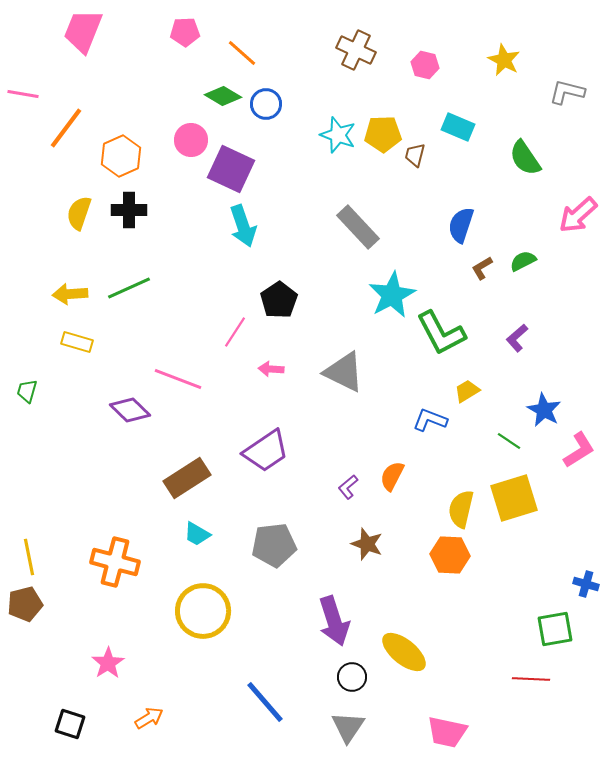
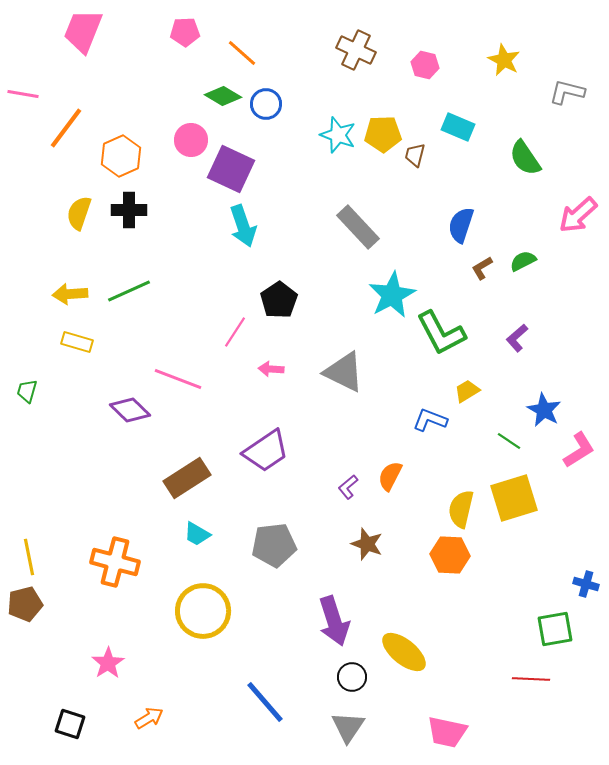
green line at (129, 288): moved 3 px down
orange semicircle at (392, 476): moved 2 px left
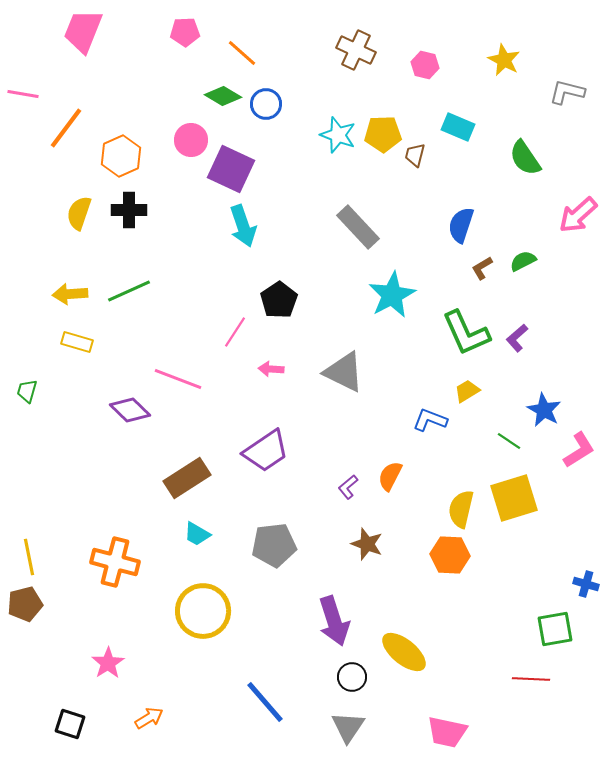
green L-shape at (441, 333): moved 25 px right; rotated 4 degrees clockwise
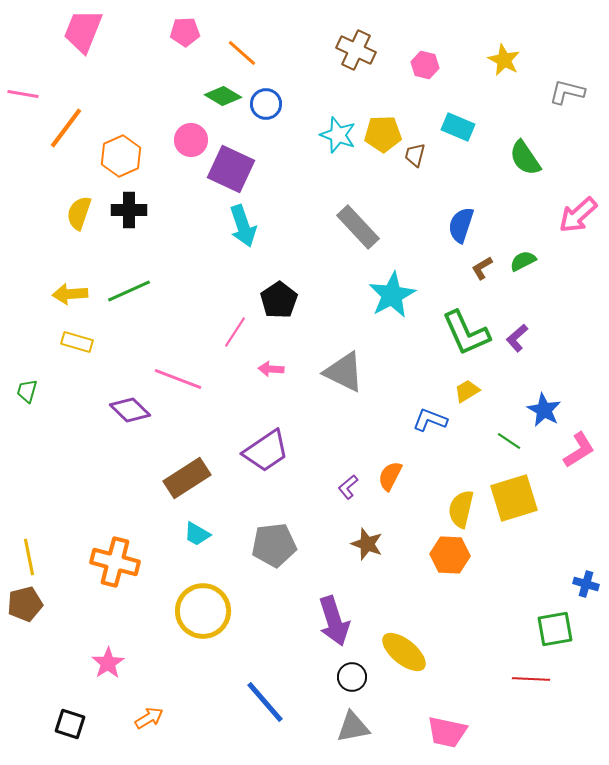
gray triangle at (348, 727): moved 5 px right; rotated 45 degrees clockwise
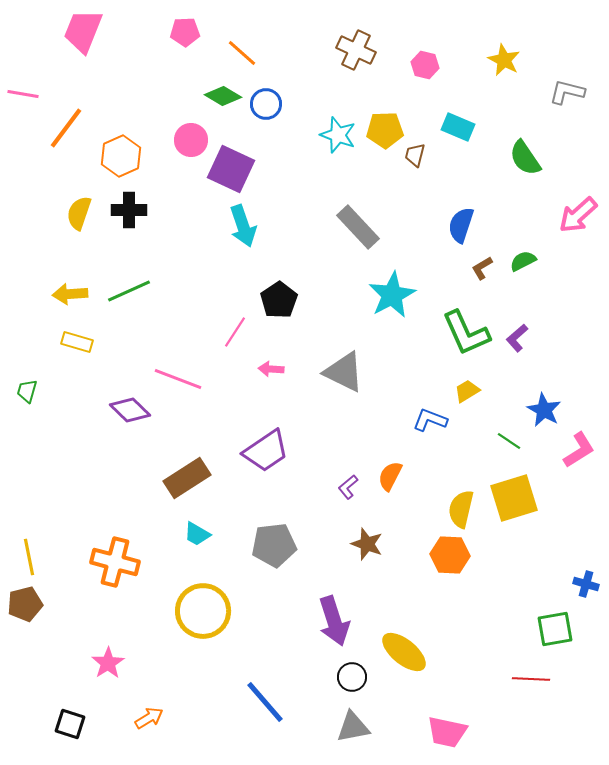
yellow pentagon at (383, 134): moved 2 px right, 4 px up
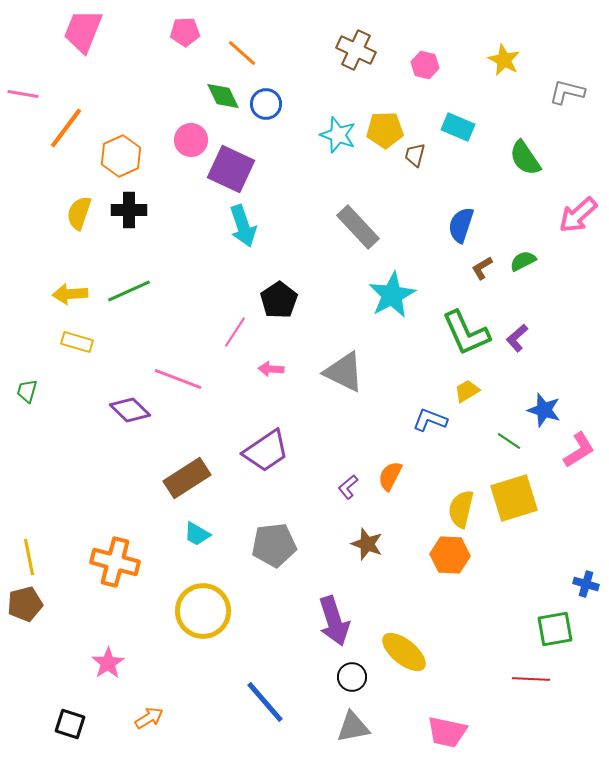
green diamond at (223, 96): rotated 33 degrees clockwise
blue star at (544, 410): rotated 12 degrees counterclockwise
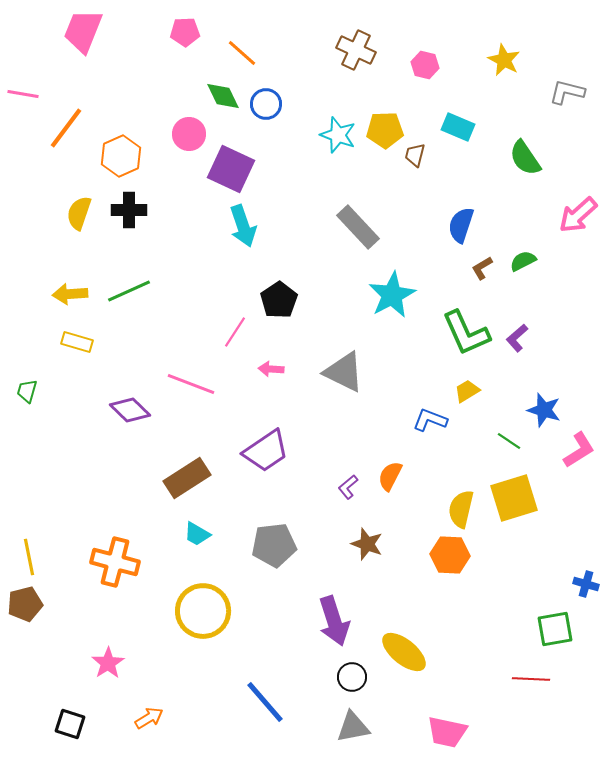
pink circle at (191, 140): moved 2 px left, 6 px up
pink line at (178, 379): moved 13 px right, 5 px down
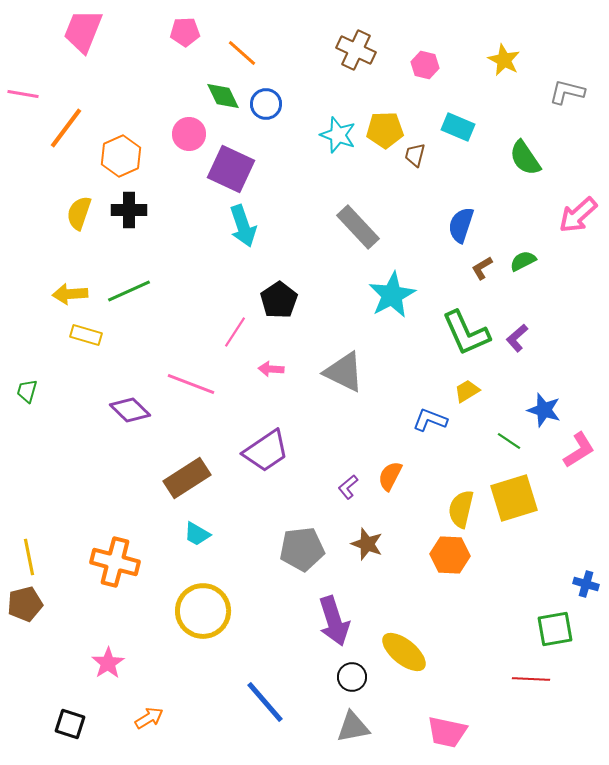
yellow rectangle at (77, 342): moved 9 px right, 7 px up
gray pentagon at (274, 545): moved 28 px right, 4 px down
